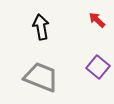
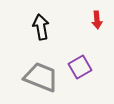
red arrow: rotated 138 degrees counterclockwise
purple square: moved 18 px left; rotated 20 degrees clockwise
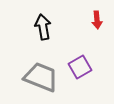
black arrow: moved 2 px right
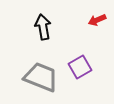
red arrow: rotated 72 degrees clockwise
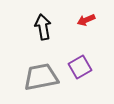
red arrow: moved 11 px left
gray trapezoid: rotated 33 degrees counterclockwise
